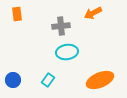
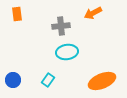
orange ellipse: moved 2 px right, 1 px down
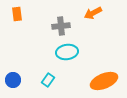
orange ellipse: moved 2 px right
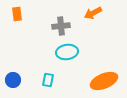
cyan rectangle: rotated 24 degrees counterclockwise
